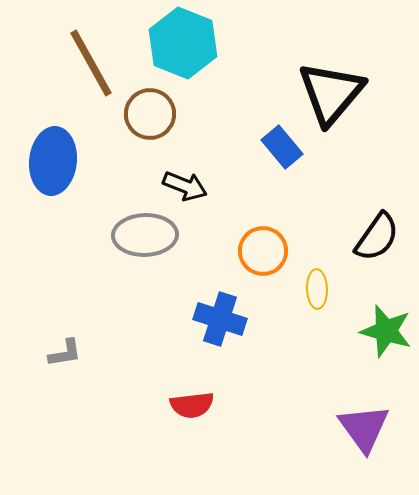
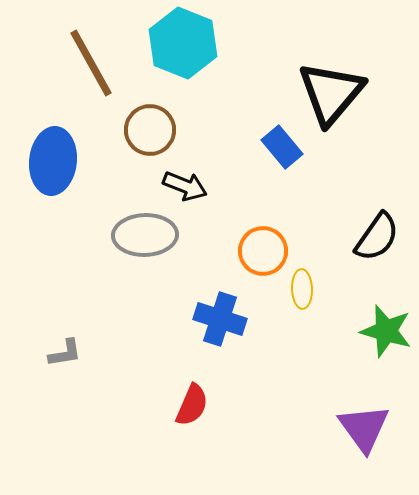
brown circle: moved 16 px down
yellow ellipse: moved 15 px left
red semicircle: rotated 60 degrees counterclockwise
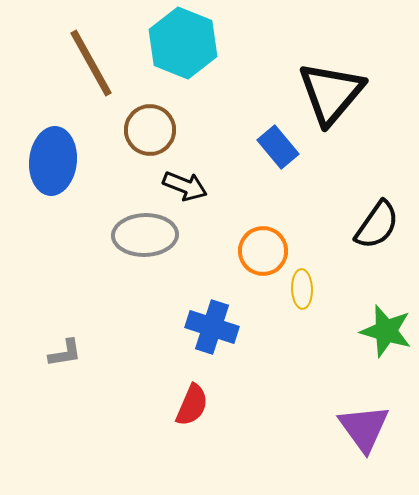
blue rectangle: moved 4 px left
black semicircle: moved 12 px up
blue cross: moved 8 px left, 8 px down
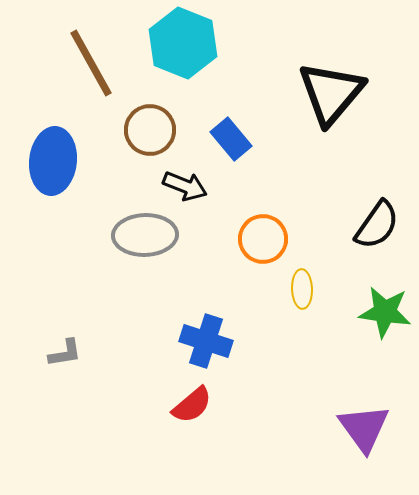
blue rectangle: moved 47 px left, 8 px up
orange circle: moved 12 px up
blue cross: moved 6 px left, 14 px down
green star: moved 1 px left, 19 px up; rotated 8 degrees counterclockwise
red semicircle: rotated 27 degrees clockwise
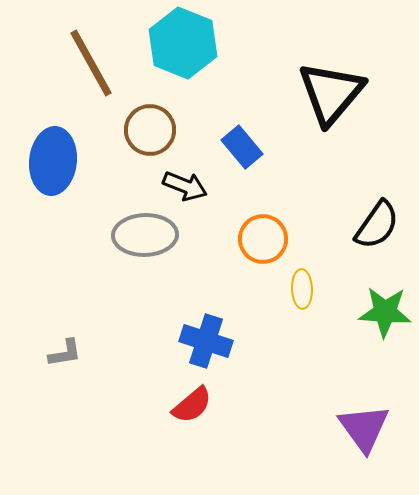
blue rectangle: moved 11 px right, 8 px down
green star: rotated 4 degrees counterclockwise
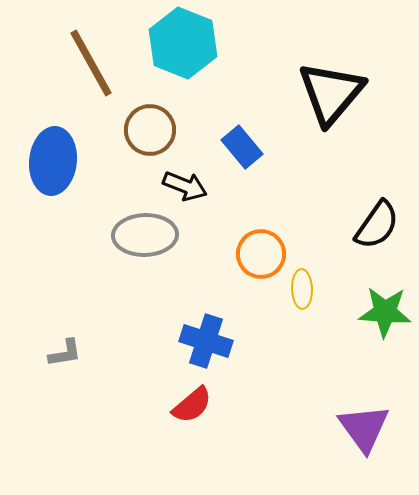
orange circle: moved 2 px left, 15 px down
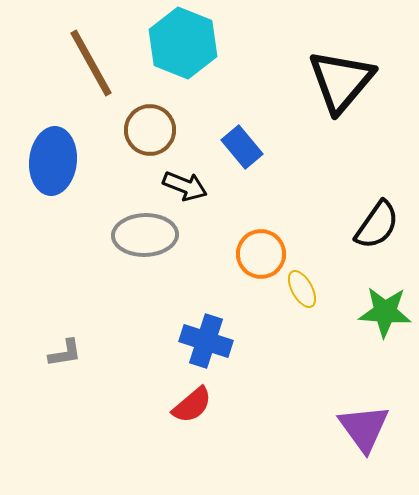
black triangle: moved 10 px right, 12 px up
yellow ellipse: rotated 27 degrees counterclockwise
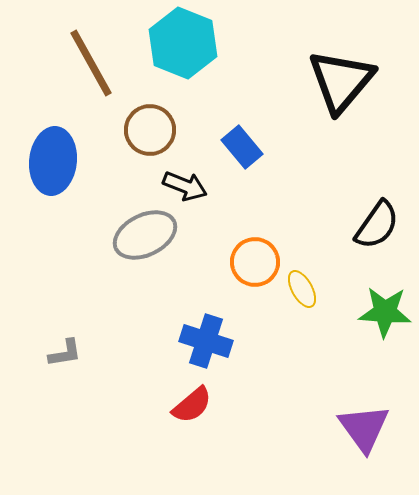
gray ellipse: rotated 24 degrees counterclockwise
orange circle: moved 6 px left, 8 px down
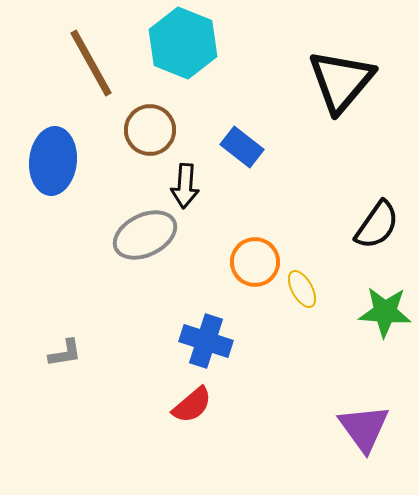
blue rectangle: rotated 12 degrees counterclockwise
black arrow: rotated 72 degrees clockwise
